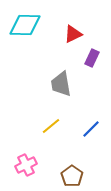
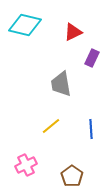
cyan diamond: rotated 12 degrees clockwise
red triangle: moved 2 px up
blue line: rotated 48 degrees counterclockwise
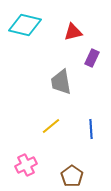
red triangle: rotated 12 degrees clockwise
gray trapezoid: moved 2 px up
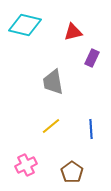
gray trapezoid: moved 8 px left
brown pentagon: moved 4 px up
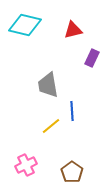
red triangle: moved 2 px up
gray trapezoid: moved 5 px left, 3 px down
blue line: moved 19 px left, 18 px up
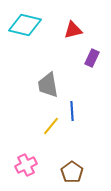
yellow line: rotated 12 degrees counterclockwise
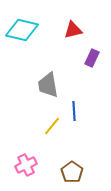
cyan diamond: moved 3 px left, 5 px down
blue line: moved 2 px right
yellow line: moved 1 px right
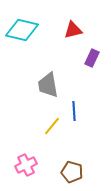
brown pentagon: rotated 20 degrees counterclockwise
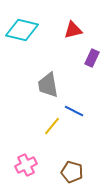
blue line: rotated 60 degrees counterclockwise
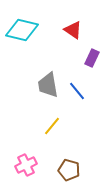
red triangle: rotated 48 degrees clockwise
blue line: moved 3 px right, 20 px up; rotated 24 degrees clockwise
brown pentagon: moved 3 px left, 2 px up
